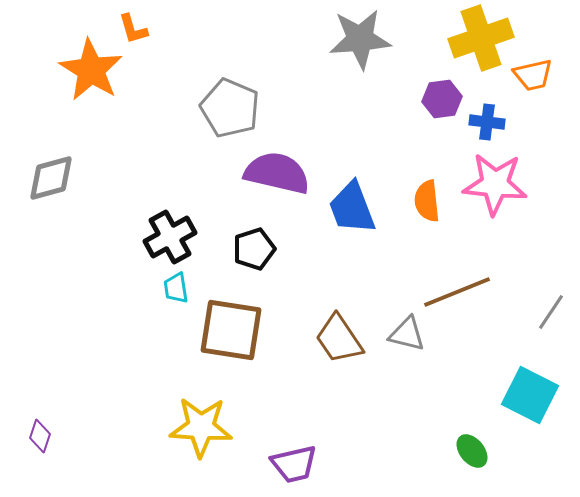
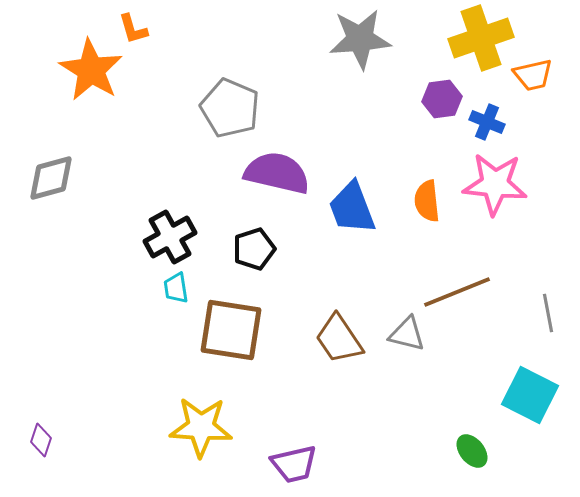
blue cross: rotated 16 degrees clockwise
gray line: moved 3 px left, 1 px down; rotated 45 degrees counterclockwise
purple diamond: moved 1 px right, 4 px down
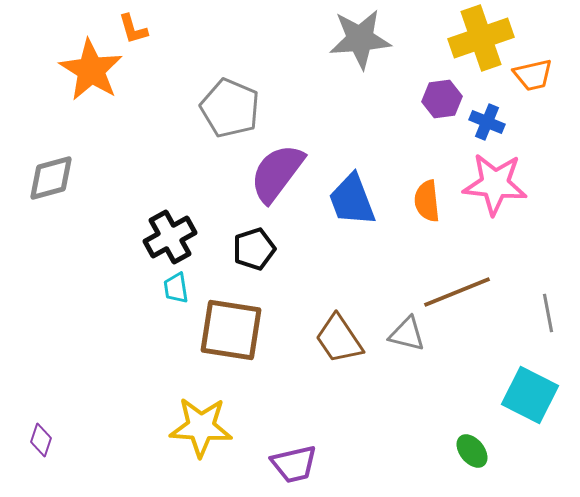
purple semicircle: rotated 66 degrees counterclockwise
blue trapezoid: moved 8 px up
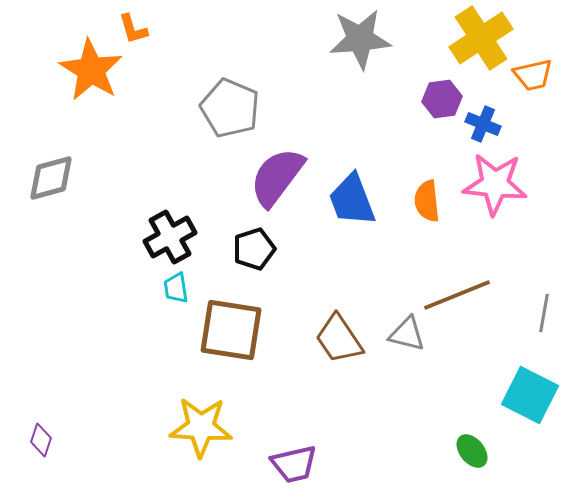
yellow cross: rotated 14 degrees counterclockwise
blue cross: moved 4 px left, 2 px down
purple semicircle: moved 4 px down
brown line: moved 3 px down
gray line: moved 4 px left; rotated 21 degrees clockwise
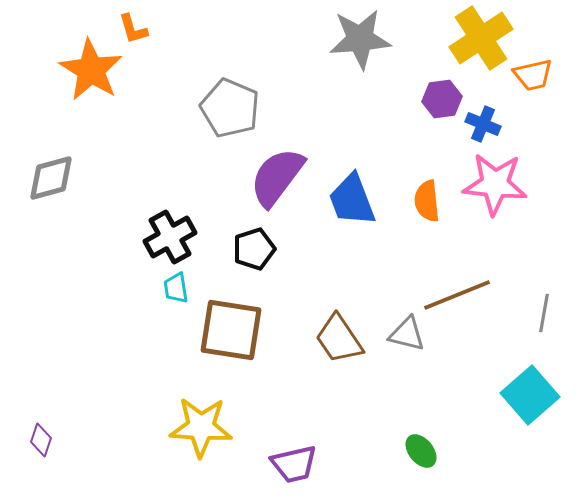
cyan square: rotated 22 degrees clockwise
green ellipse: moved 51 px left
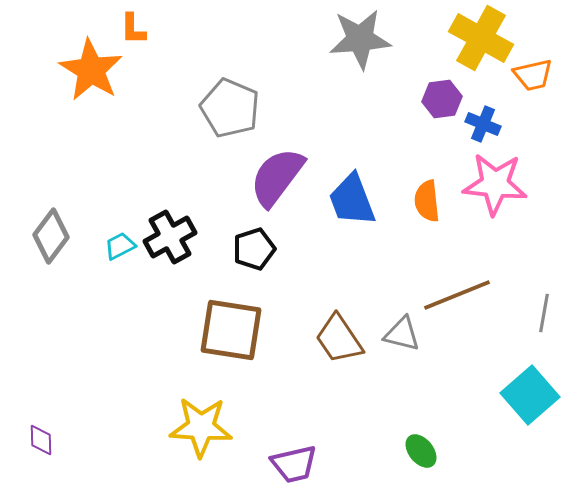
orange L-shape: rotated 16 degrees clockwise
yellow cross: rotated 28 degrees counterclockwise
gray diamond: moved 58 px down; rotated 38 degrees counterclockwise
cyan trapezoid: moved 56 px left, 42 px up; rotated 72 degrees clockwise
gray triangle: moved 5 px left
purple diamond: rotated 20 degrees counterclockwise
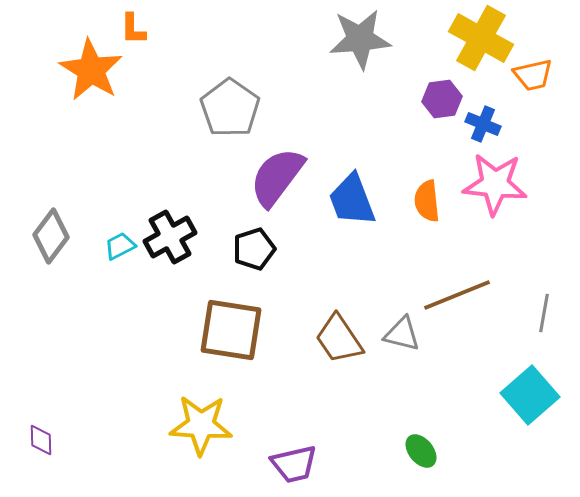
gray pentagon: rotated 12 degrees clockwise
yellow star: moved 2 px up
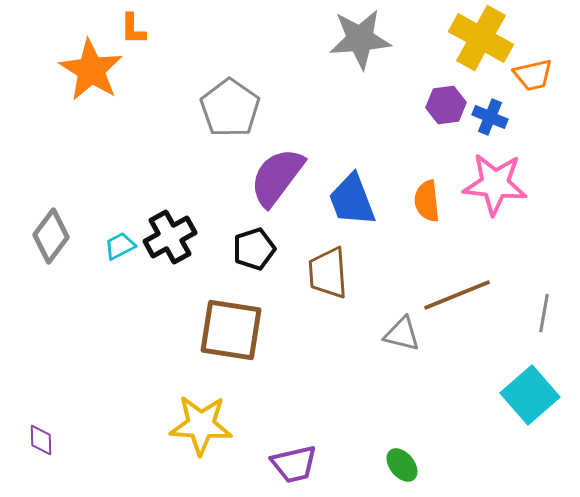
purple hexagon: moved 4 px right, 6 px down
blue cross: moved 7 px right, 7 px up
brown trapezoid: moved 11 px left, 66 px up; rotated 30 degrees clockwise
green ellipse: moved 19 px left, 14 px down
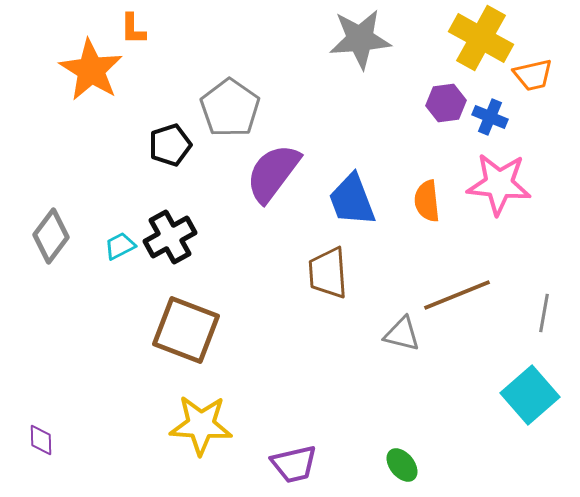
purple hexagon: moved 2 px up
purple semicircle: moved 4 px left, 4 px up
pink star: moved 4 px right
black pentagon: moved 84 px left, 104 px up
brown square: moved 45 px left; rotated 12 degrees clockwise
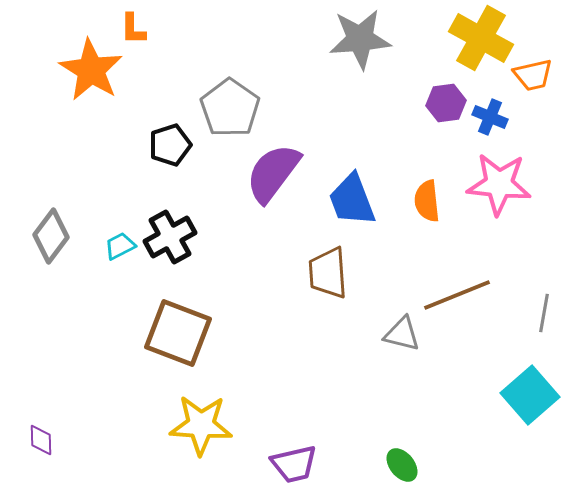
brown square: moved 8 px left, 3 px down
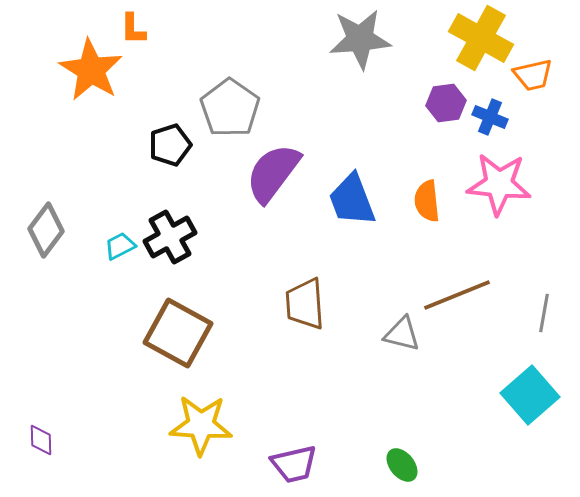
gray diamond: moved 5 px left, 6 px up
brown trapezoid: moved 23 px left, 31 px down
brown square: rotated 8 degrees clockwise
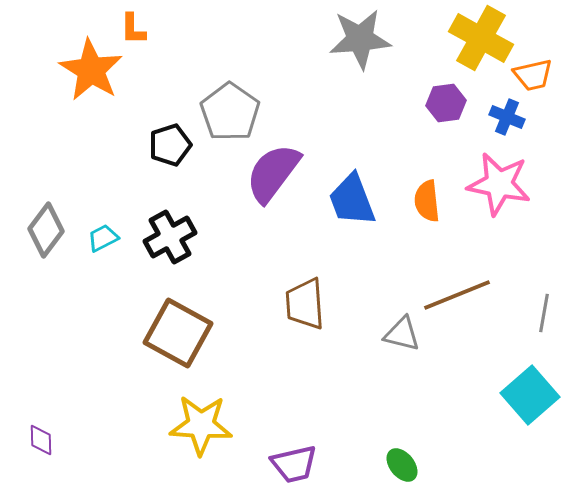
gray pentagon: moved 4 px down
blue cross: moved 17 px right
pink star: rotated 6 degrees clockwise
cyan trapezoid: moved 17 px left, 8 px up
